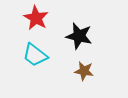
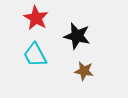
black star: moved 2 px left
cyan trapezoid: rotated 24 degrees clockwise
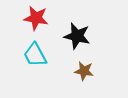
red star: rotated 20 degrees counterclockwise
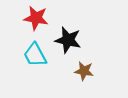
black star: moved 9 px left, 4 px down
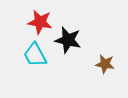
red star: moved 4 px right, 4 px down
brown star: moved 21 px right, 7 px up
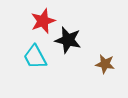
red star: moved 3 px right, 1 px up; rotated 30 degrees counterclockwise
cyan trapezoid: moved 2 px down
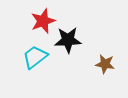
black star: rotated 16 degrees counterclockwise
cyan trapezoid: rotated 80 degrees clockwise
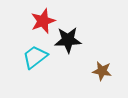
brown star: moved 3 px left, 7 px down
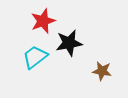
black star: moved 1 px right, 3 px down; rotated 8 degrees counterclockwise
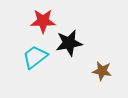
red star: rotated 20 degrees clockwise
